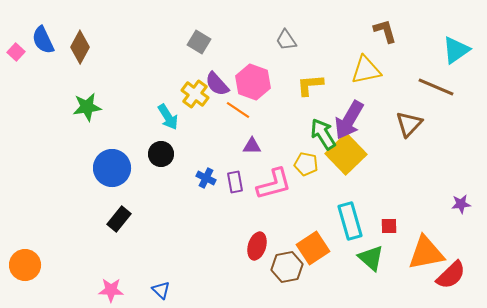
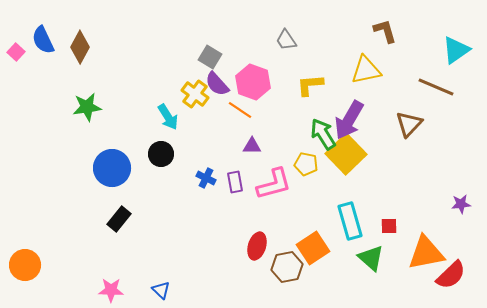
gray square: moved 11 px right, 15 px down
orange line: moved 2 px right
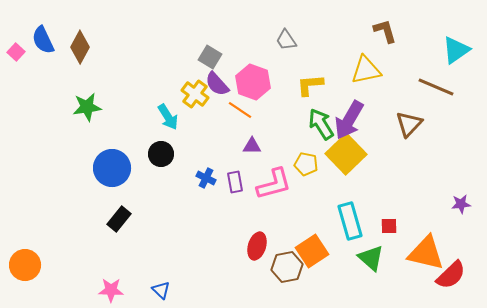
green arrow: moved 2 px left, 10 px up
orange square: moved 1 px left, 3 px down
orange triangle: rotated 24 degrees clockwise
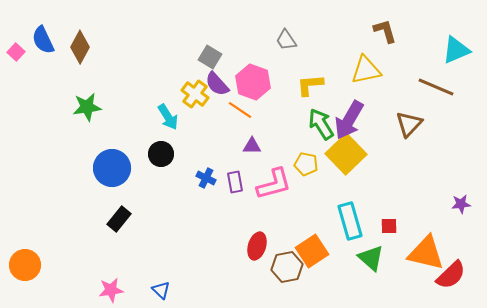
cyan triangle: rotated 12 degrees clockwise
pink star: rotated 10 degrees counterclockwise
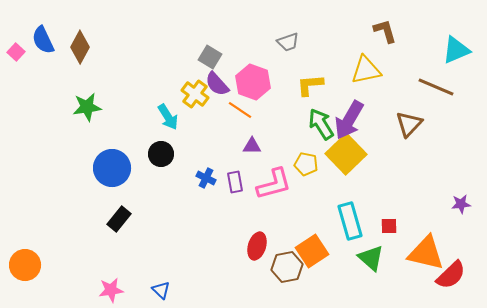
gray trapezoid: moved 2 px right, 2 px down; rotated 75 degrees counterclockwise
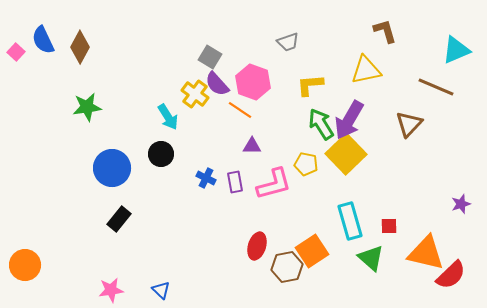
purple star: rotated 12 degrees counterclockwise
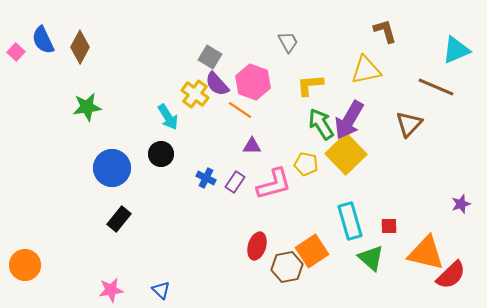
gray trapezoid: rotated 100 degrees counterclockwise
purple rectangle: rotated 45 degrees clockwise
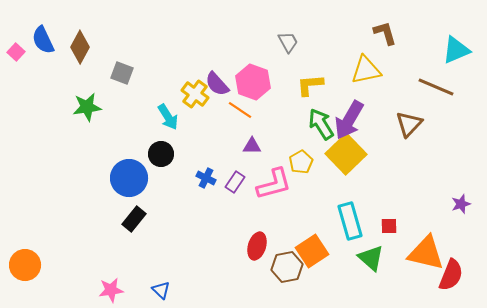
brown L-shape: moved 2 px down
gray square: moved 88 px left, 16 px down; rotated 10 degrees counterclockwise
yellow pentagon: moved 5 px left, 2 px up; rotated 30 degrees clockwise
blue circle: moved 17 px right, 10 px down
black rectangle: moved 15 px right
red semicircle: rotated 24 degrees counterclockwise
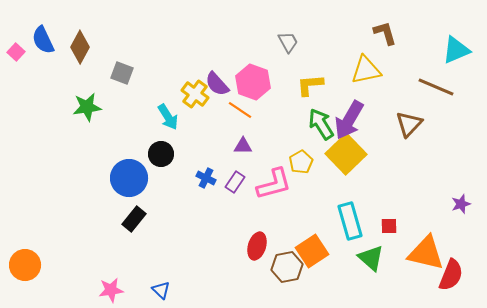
purple triangle: moved 9 px left
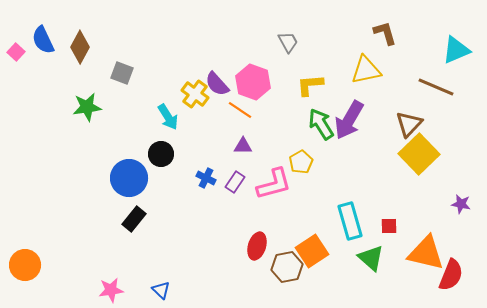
yellow square: moved 73 px right
purple star: rotated 30 degrees clockwise
